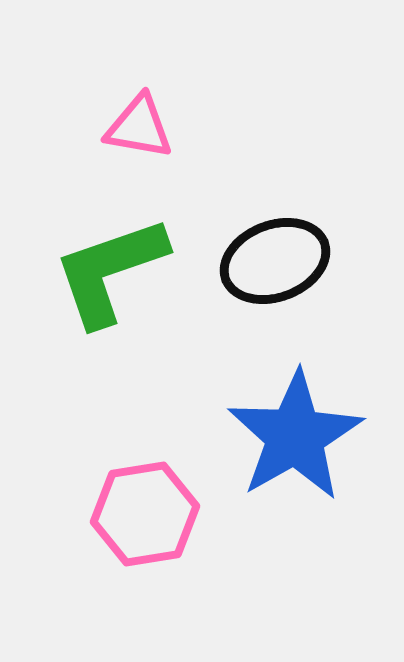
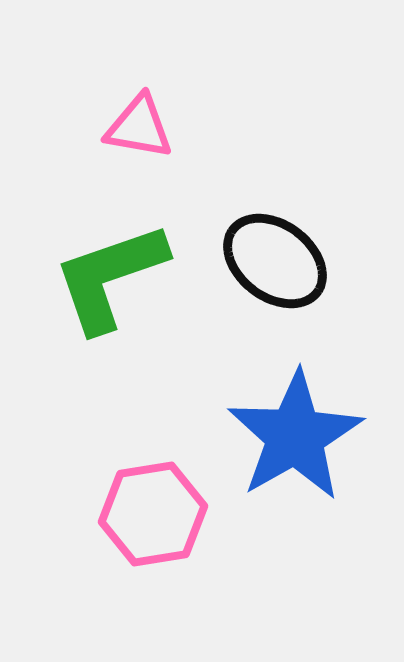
black ellipse: rotated 58 degrees clockwise
green L-shape: moved 6 px down
pink hexagon: moved 8 px right
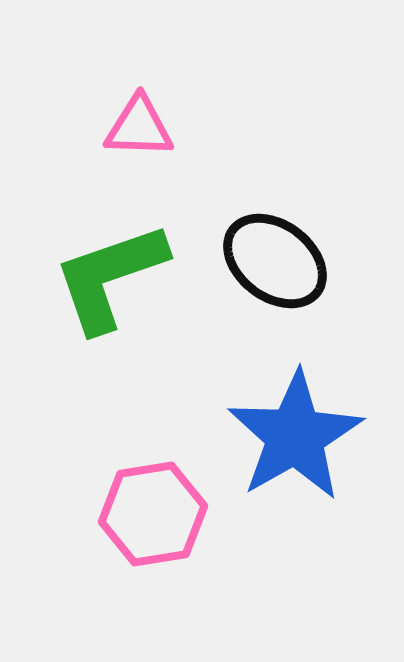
pink triangle: rotated 8 degrees counterclockwise
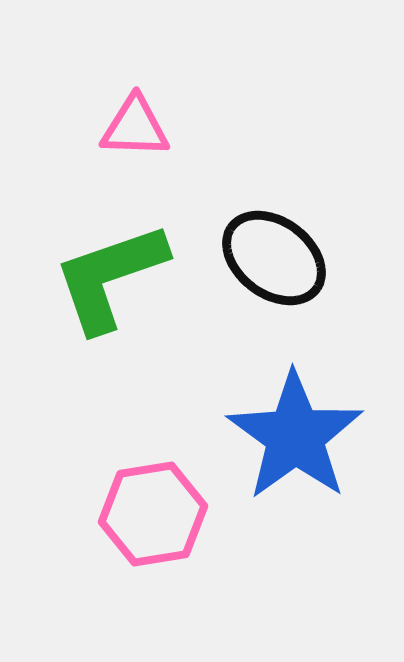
pink triangle: moved 4 px left
black ellipse: moved 1 px left, 3 px up
blue star: rotated 6 degrees counterclockwise
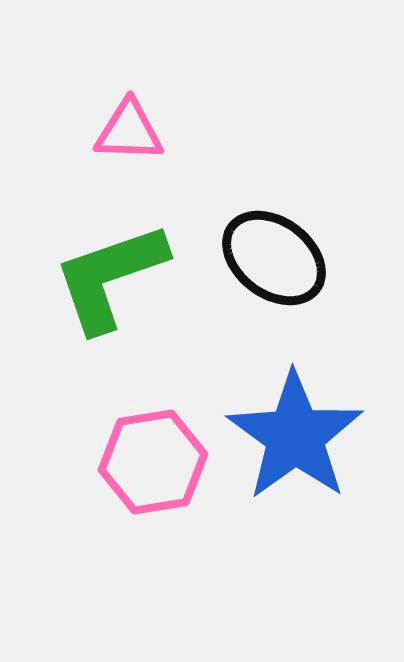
pink triangle: moved 6 px left, 4 px down
pink hexagon: moved 52 px up
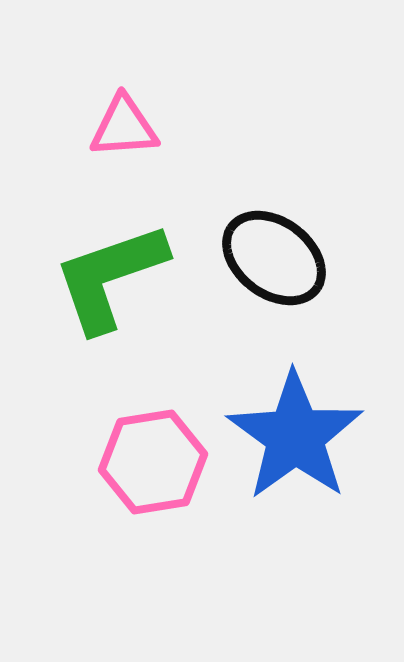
pink triangle: moved 5 px left, 4 px up; rotated 6 degrees counterclockwise
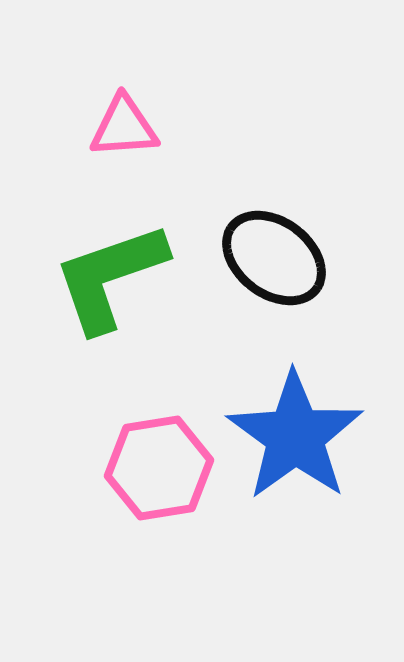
pink hexagon: moved 6 px right, 6 px down
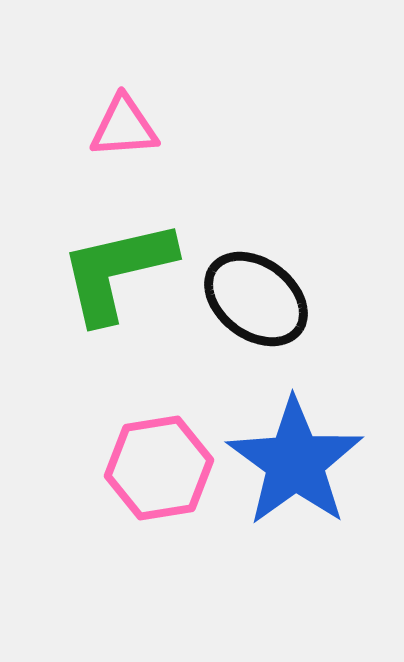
black ellipse: moved 18 px left, 41 px down
green L-shape: moved 7 px right, 6 px up; rotated 6 degrees clockwise
blue star: moved 26 px down
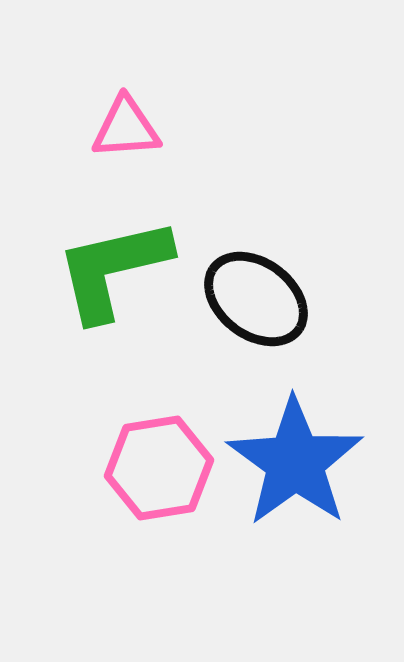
pink triangle: moved 2 px right, 1 px down
green L-shape: moved 4 px left, 2 px up
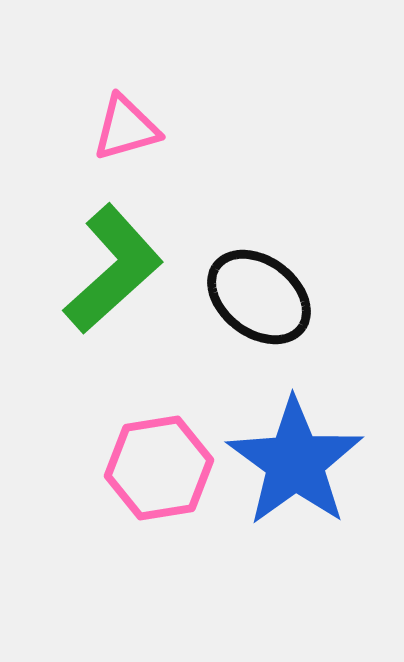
pink triangle: rotated 12 degrees counterclockwise
green L-shape: rotated 151 degrees clockwise
black ellipse: moved 3 px right, 2 px up
